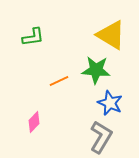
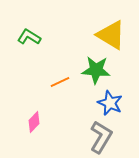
green L-shape: moved 4 px left; rotated 140 degrees counterclockwise
orange line: moved 1 px right, 1 px down
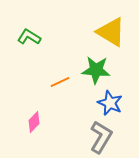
yellow triangle: moved 3 px up
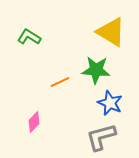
gray L-shape: rotated 136 degrees counterclockwise
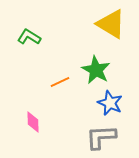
yellow triangle: moved 8 px up
green star: rotated 24 degrees clockwise
pink diamond: moved 1 px left; rotated 45 degrees counterclockwise
gray L-shape: rotated 12 degrees clockwise
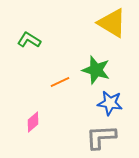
yellow triangle: moved 1 px right, 1 px up
green L-shape: moved 3 px down
green star: rotated 12 degrees counterclockwise
blue star: rotated 15 degrees counterclockwise
pink diamond: rotated 50 degrees clockwise
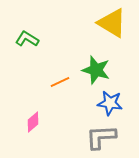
green L-shape: moved 2 px left, 1 px up
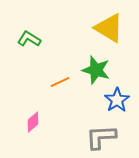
yellow triangle: moved 3 px left, 5 px down
green L-shape: moved 2 px right
blue star: moved 7 px right, 3 px up; rotated 30 degrees clockwise
